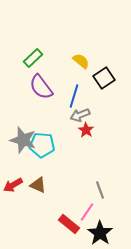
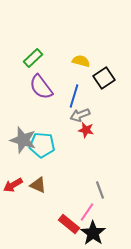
yellow semicircle: rotated 24 degrees counterclockwise
red star: rotated 21 degrees counterclockwise
black star: moved 7 px left
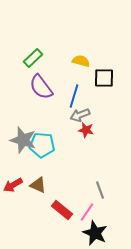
black square: rotated 35 degrees clockwise
red rectangle: moved 7 px left, 14 px up
black star: moved 2 px right; rotated 10 degrees counterclockwise
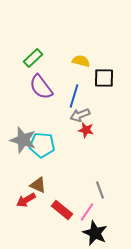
red arrow: moved 13 px right, 15 px down
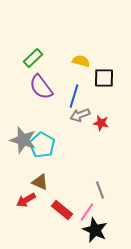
red star: moved 15 px right, 7 px up
cyan pentagon: rotated 25 degrees clockwise
brown triangle: moved 2 px right, 3 px up
black star: moved 3 px up
